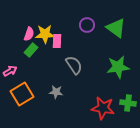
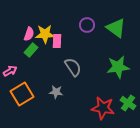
gray semicircle: moved 1 px left, 2 px down
green cross: rotated 28 degrees clockwise
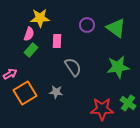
yellow star: moved 5 px left, 16 px up
pink arrow: moved 3 px down
orange square: moved 3 px right, 1 px up
red star: moved 1 px left, 1 px down; rotated 10 degrees counterclockwise
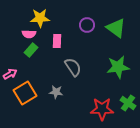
pink semicircle: rotated 72 degrees clockwise
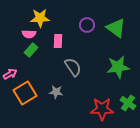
pink rectangle: moved 1 px right
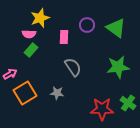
yellow star: rotated 18 degrees counterclockwise
pink rectangle: moved 6 px right, 4 px up
gray star: moved 1 px right, 1 px down
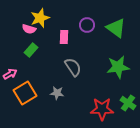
pink semicircle: moved 5 px up; rotated 16 degrees clockwise
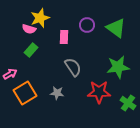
red star: moved 3 px left, 17 px up
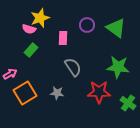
pink rectangle: moved 1 px left, 1 px down
green star: rotated 15 degrees clockwise
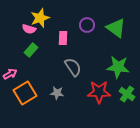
green cross: moved 1 px left, 9 px up
